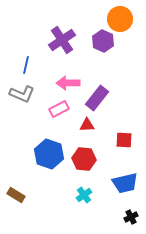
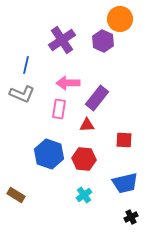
pink rectangle: rotated 54 degrees counterclockwise
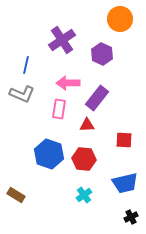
purple hexagon: moved 1 px left, 13 px down
